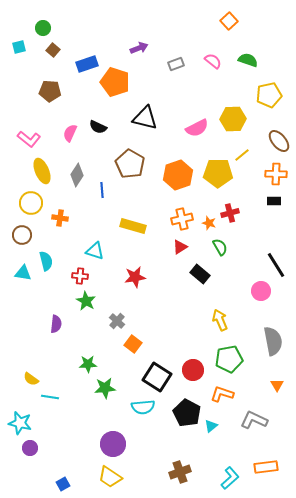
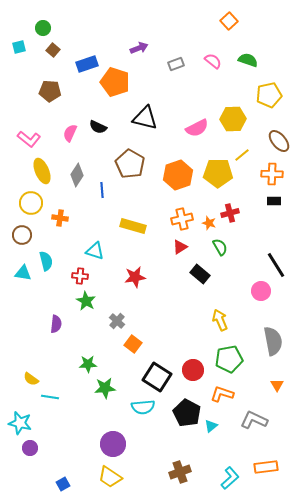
orange cross at (276, 174): moved 4 px left
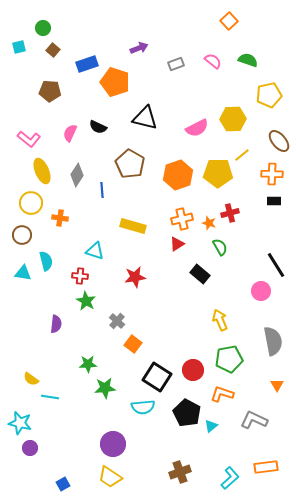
red triangle at (180, 247): moved 3 px left, 3 px up
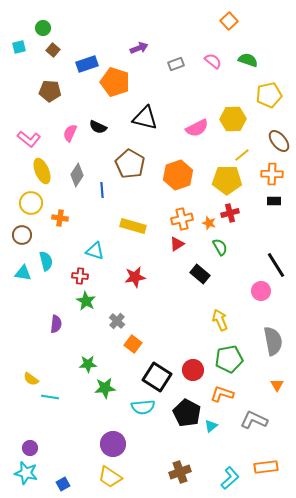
yellow pentagon at (218, 173): moved 9 px right, 7 px down
cyan star at (20, 423): moved 6 px right, 50 px down
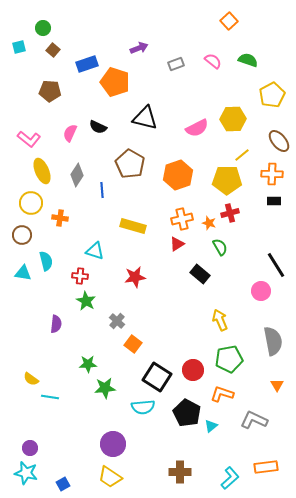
yellow pentagon at (269, 95): moved 3 px right; rotated 15 degrees counterclockwise
brown cross at (180, 472): rotated 20 degrees clockwise
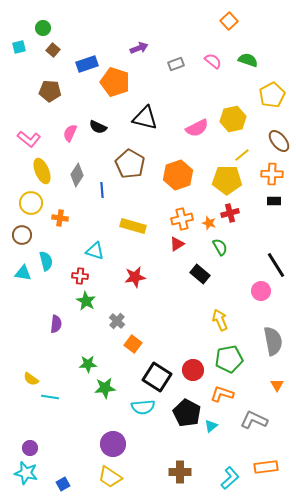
yellow hexagon at (233, 119): rotated 10 degrees counterclockwise
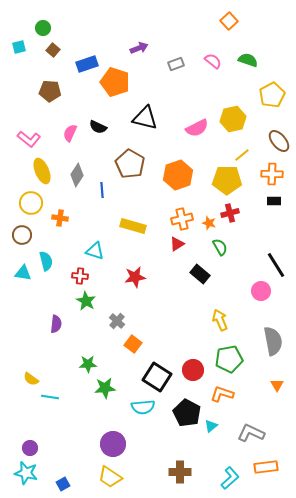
gray L-shape at (254, 420): moved 3 px left, 13 px down
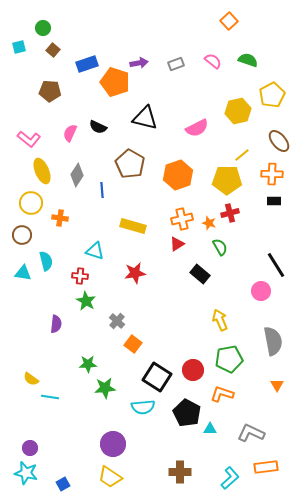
purple arrow at (139, 48): moved 15 px down; rotated 12 degrees clockwise
yellow hexagon at (233, 119): moved 5 px right, 8 px up
red star at (135, 277): moved 4 px up
cyan triangle at (211, 426): moved 1 px left, 3 px down; rotated 40 degrees clockwise
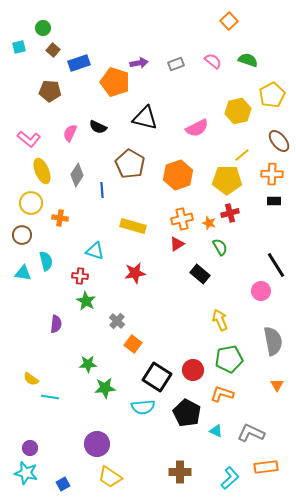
blue rectangle at (87, 64): moved 8 px left, 1 px up
cyan triangle at (210, 429): moved 6 px right, 2 px down; rotated 24 degrees clockwise
purple circle at (113, 444): moved 16 px left
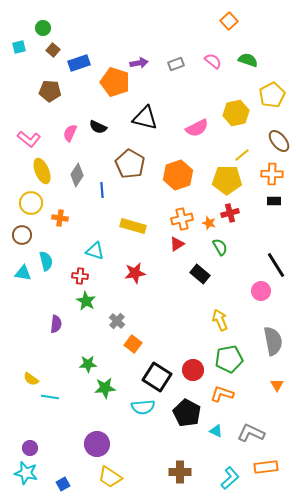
yellow hexagon at (238, 111): moved 2 px left, 2 px down
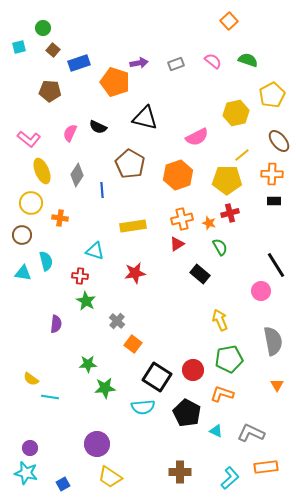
pink semicircle at (197, 128): moved 9 px down
yellow rectangle at (133, 226): rotated 25 degrees counterclockwise
